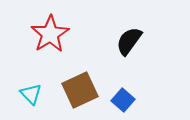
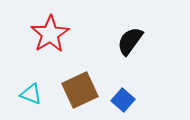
black semicircle: moved 1 px right
cyan triangle: rotated 25 degrees counterclockwise
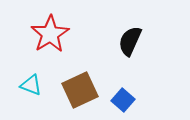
black semicircle: rotated 12 degrees counterclockwise
cyan triangle: moved 9 px up
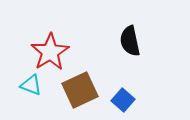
red star: moved 18 px down
black semicircle: rotated 36 degrees counterclockwise
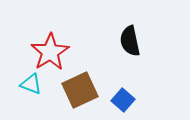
cyan triangle: moved 1 px up
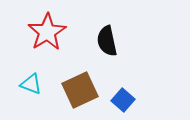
black semicircle: moved 23 px left
red star: moved 3 px left, 20 px up
